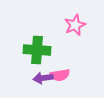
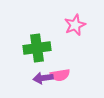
green cross: moved 2 px up; rotated 12 degrees counterclockwise
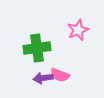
pink star: moved 3 px right, 5 px down
pink semicircle: rotated 30 degrees clockwise
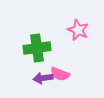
pink star: rotated 25 degrees counterclockwise
pink semicircle: moved 1 px up
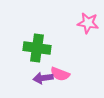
pink star: moved 10 px right, 7 px up; rotated 15 degrees counterclockwise
green cross: rotated 16 degrees clockwise
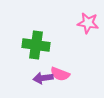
green cross: moved 1 px left, 3 px up
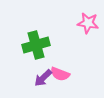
green cross: rotated 24 degrees counterclockwise
purple arrow: rotated 36 degrees counterclockwise
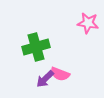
green cross: moved 2 px down
purple arrow: moved 2 px right, 1 px down
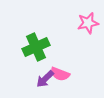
pink star: rotated 20 degrees counterclockwise
green cross: rotated 8 degrees counterclockwise
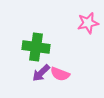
green cross: rotated 32 degrees clockwise
purple arrow: moved 4 px left, 6 px up
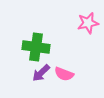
pink semicircle: moved 4 px right
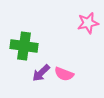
green cross: moved 12 px left, 1 px up
